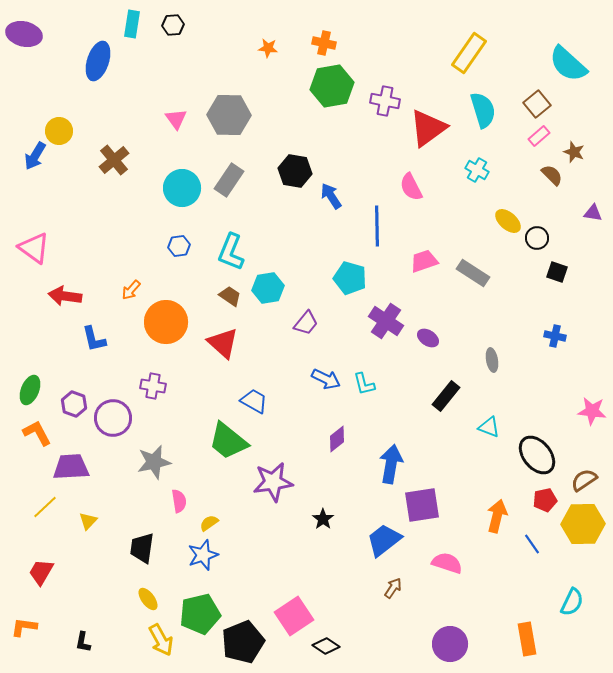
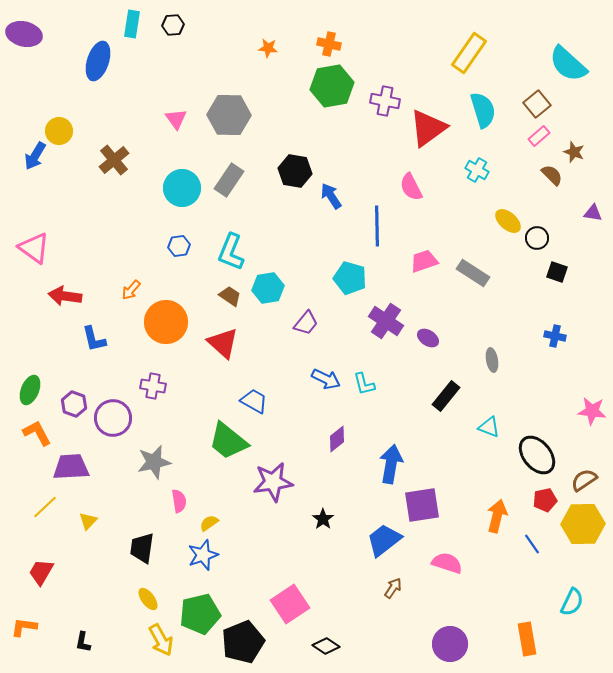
orange cross at (324, 43): moved 5 px right, 1 px down
pink square at (294, 616): moved 4 px left, 12 px up
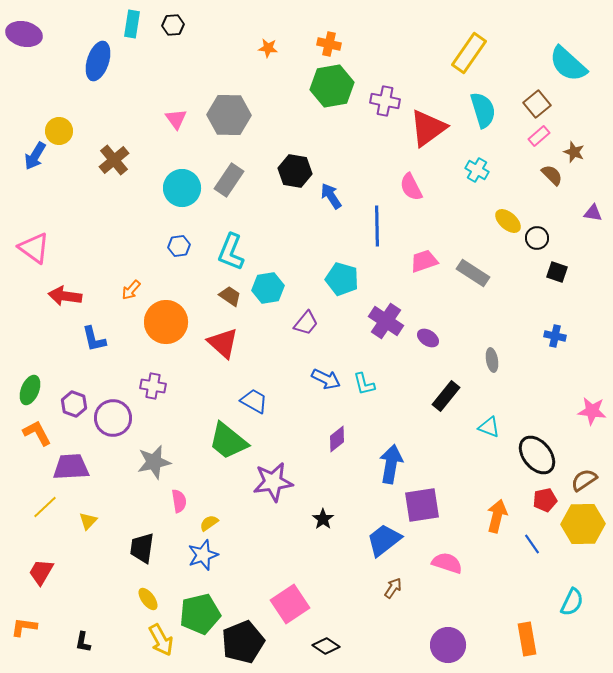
cyan pentagon at (350, 278): moved 8 px left, 1 px down
purple circle at (450, 644): moved 2 px left, 1 px down
